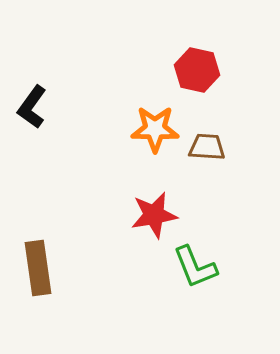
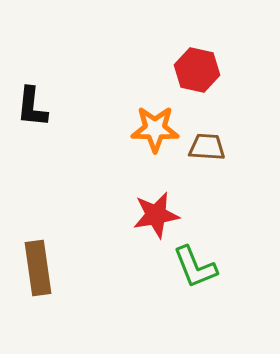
black L-shape: rotated 30 degrees counterclockwise
red star: moved 2 px right
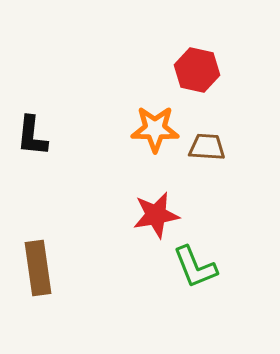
black L-shape: moved 29 px down
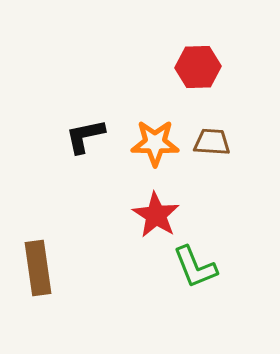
red hexagon: moved 1 px right, 3 px up; rotated 15 degrees counterclockwise
orange star: moved 14 px down
black L-shape: moved 53 px right; rotated 72 degrees clockwise
brown trapezoid: moved 5 px right, 5 px up
red star: rotated 30 degrees counterclockwise
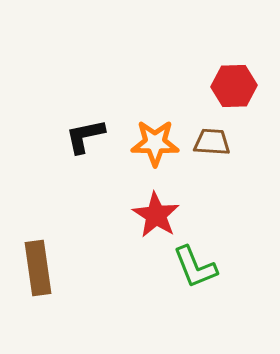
red hexagon: moved 36 px right, 19 px down
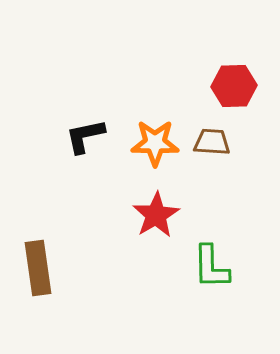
red star: rotated 9 degrees clockwise
green L-shape: moved 16 px right; rotated 21 degrees clockwise
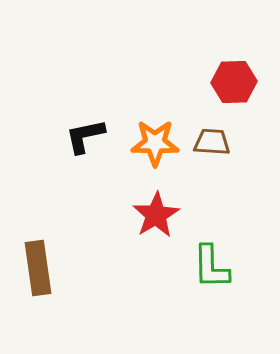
red hexagon: moved 4 px up
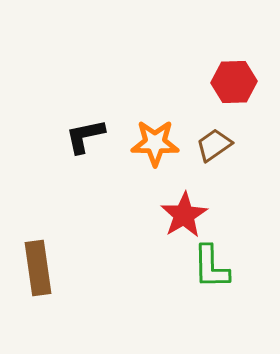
brown trapezoid: moved 2 px right, 3 px down; rotated 39 degrees counterclockwise
red star: moved 28 px right
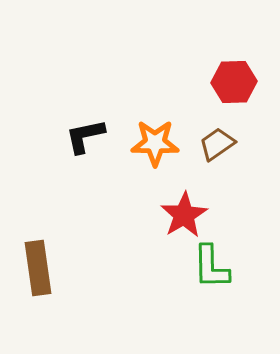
brown trapezoid: moved 3 px right, 1 px up
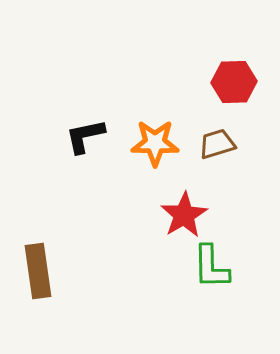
brown trapezoid: rotated 18 degrees clockwise
brown rectangle: moved 3 px down
